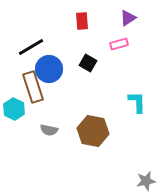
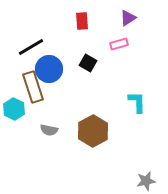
brown hexagon: rotated 20 degrees clockwise
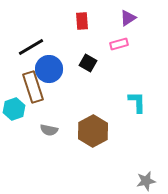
cyan hexagon: rotated 15 degrees clockwise
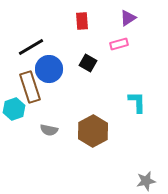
brown rectangle: moved 3 px left
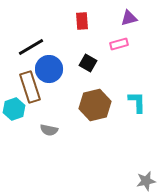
purple triangle: moved 1 px right; rotated 18 degrees clockwise
brown hexagon: moved 2 px right, 26 px up; rotated 16 degrees clockwise
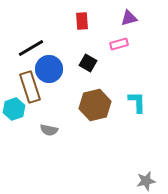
black line: moved 1 px down
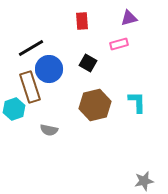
gray star: moved 2 px left
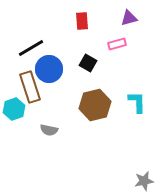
pink rectangle: moved 2 px left
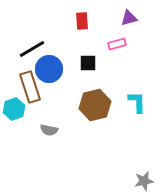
black line: moved 1 px right, 1 px down
black square: rotated 30 degrees counterclockwise
